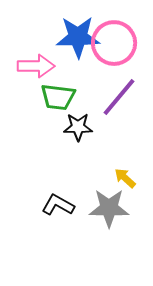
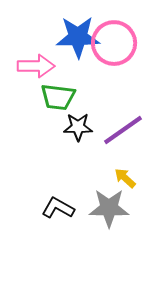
purple line: moved 4 px right, 33 px down; rotated 15 degrees clockwise
black L-shape: moved 3 px down
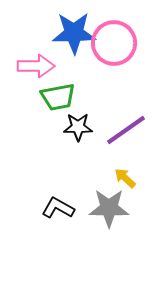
blue star: moved 4 px left, 4 px up
green trapezoid: rotated 18 degrees counterclockwise
purple line: moved 3 px right
